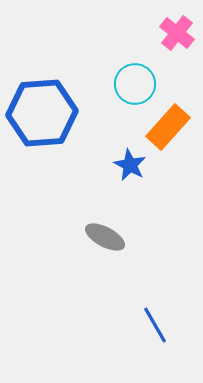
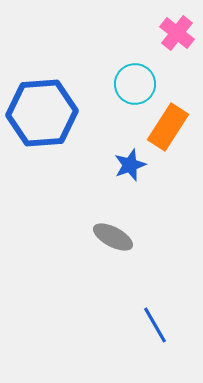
orange rectangle: rotated 9 degrees counterclockwise
blue star: rotated 24 degrees clockwise
gray ellipse: moved 8 px right
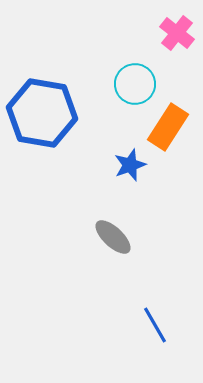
blue hexagon: rotated 14 degrees clockwise
gray ellipse: rotated 15 degrees clockwise
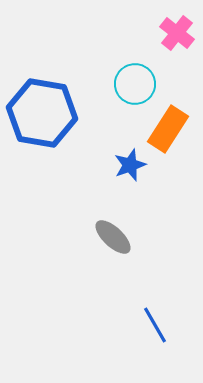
orange rectangle: moved 2 px down
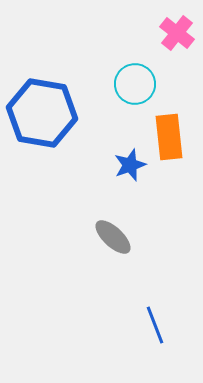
orange rectangle: moved 1 px right, 8 px down; rotated 39 degrees counterclockwise
blue line: rotated 9 degrees clockwise
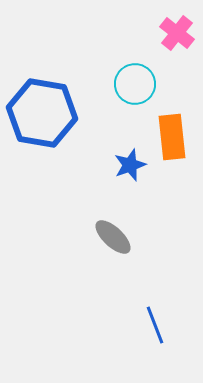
orange rectangle: moved 3 px right
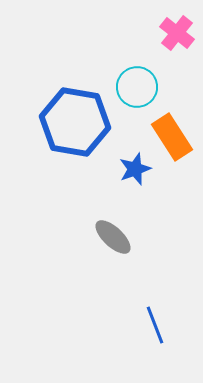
cyan circle: moved 2 px right, 3 px down
blue hexagon: moved 33 px right, 9 px down
orange rectangle: rotated 27 degrees counterclockwise
blue star: moved 5 px right, 4 px down
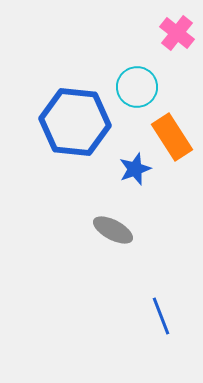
blue hexagon: rotated 4 degrees counterclockwise
gray ellipse: moved 7 px up; rotated 15 degrees counterclockwise
blue line: moved 6 px right, 9 px up
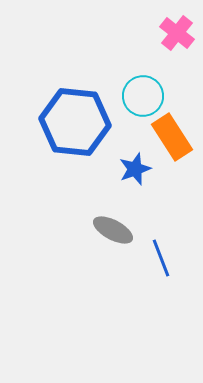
cyan circle: moved 6 px right, 9 px down
blue line: moved 58 px up
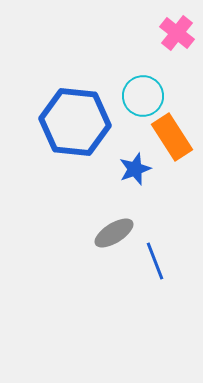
gray ellipse: moved 1 px right, 3 px down; rotated 60 degrees counterclockwise
blue line: moved 6 px left, 3 px down
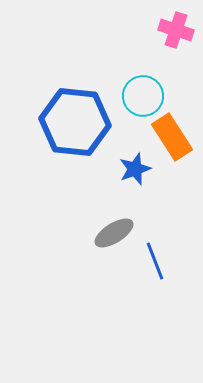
pink cross: moved 1 px left, 3 px up; rotated 20 degrees counterclockwise
